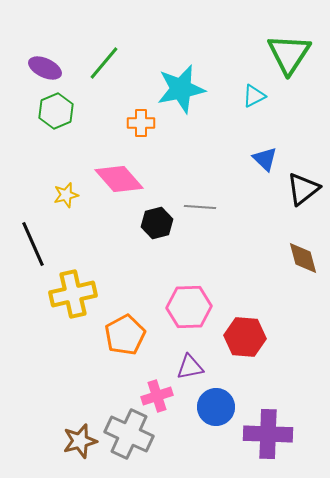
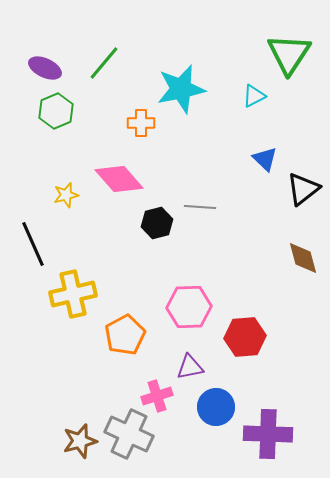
red hexagon: rotated 9 degrees counterclockwise
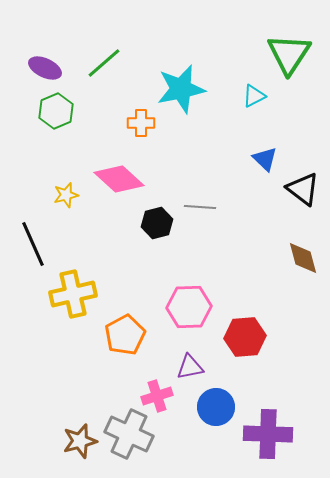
green line: rotated 9 degrees clockwise
pink diamond: rotated 6 degrees counterclockwise
black triangle: rotated 45 degrees counterclockwise
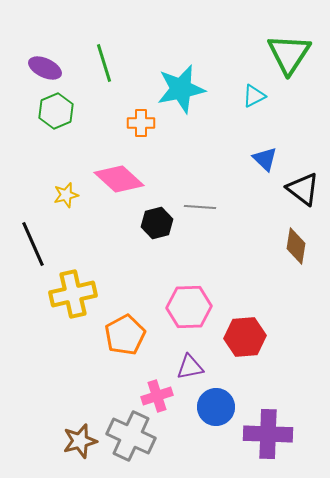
green line: rotated 66 degrees counterclockwise
brown diamond: moved 7 px left, 12 px up; rotated 24 degrees clockwise
gray cross: moved 2 px right, 2 px down
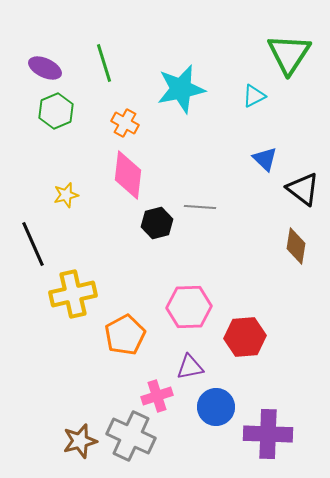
orange cross: moved 16 px left; rotated 28 degrees clockwise
pink diamond: moved 9 px right, 4 px up; rotated 54 degrees clockwise
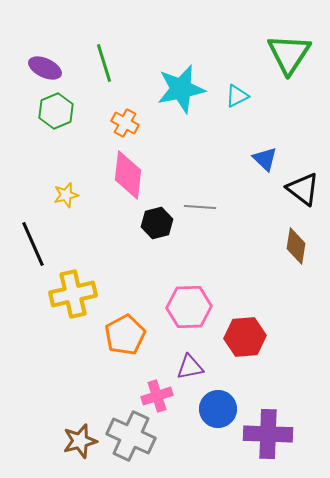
cyan triangle: moved 17 px left
blue circle: moved 2 px right, 2 px down
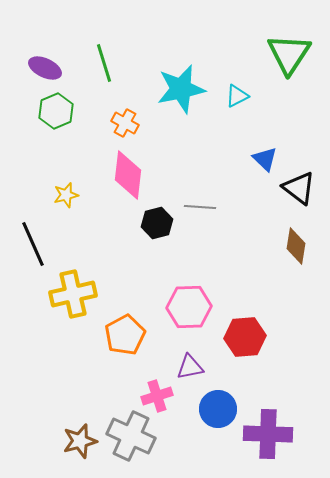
black triangle: moved 4 px left, 1 px up
